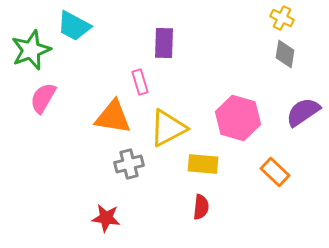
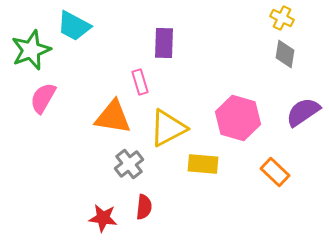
gray cross: rotated 24 degrees counterclockwise
red semicircle: moved 57 px left
red star: moved 3 px left
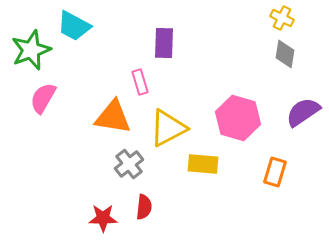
orange rectangle: rotated 64 degrees clockwise
red star: rotated 8 degrees counterclockwise
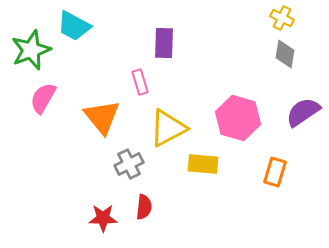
orange triangle: moved 11 px left; rotated 42 degrees clockwise
gray cross: rotated 12 degrees clockwise
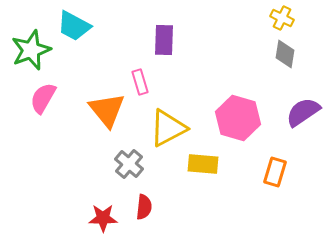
purple rectangle: moved 3 px up
orange triangle: moved 5 px right, 7 px up
gray cross: rotated 24 degrees counterclockwise
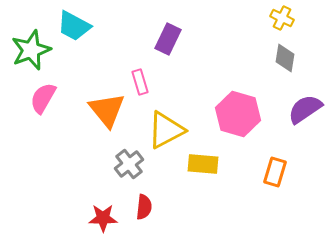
purple rectangle: moved 4 px right, 1 px up; rotated 24 degrees clockwise
gray diamond: moved 4 px down
purple semicircle: moved 2 px right, 3 px up
pink hexagon: moved 4 px up
yellow triangle: moved 2 px left, 2 px down
gray cross: rotated 12 degrees clockwise
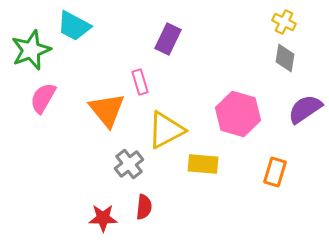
yellow cross: moved 2 px right, 4 px down
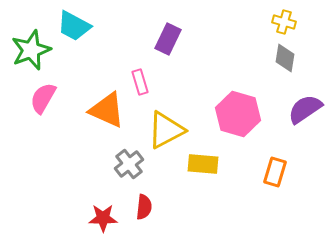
yellow cross: rotated 10 degrees counterclockwise
orange triangle: rotated 27 degrees counterclockwise
